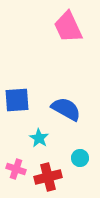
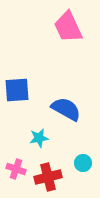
blue square: moved 10 px up
cyan star: rotated 30 degrees clockwise
cyan circle: moved 3 px right, 5 px down
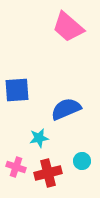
pink trapezoid: rotated 24 degrees counterclockwise
blue semicircle: rotated 52 degrees counterclockwise
cyan circle: moved 1 px left, 2 px up
pink cross: moved 2 px up
red cross: moved 4 px up
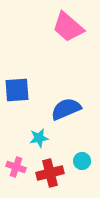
red cross: moved 2 px right
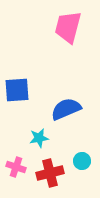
pink trapezoid: rotated 64 degrees clockwise
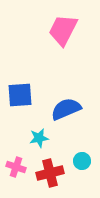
pink trapezoid: moved 5 px left, 3 px down; rotated 12 degrees clockwise
blue square: moved 3 px right, 5 px down
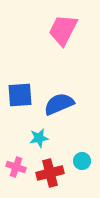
blue semicircle: moved 7 px left, 5 px up
